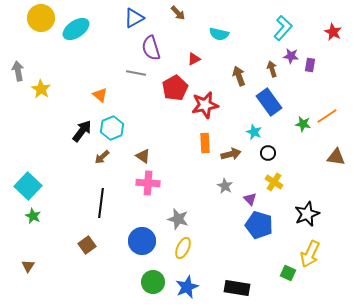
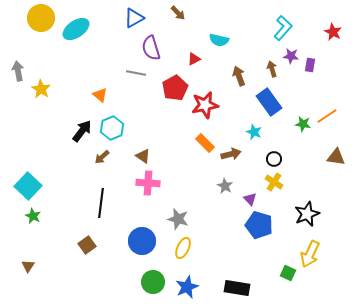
cyan semicircle at (219, 34): moved 6 px down
orange rectangle at (205, 143): rotated 42 degrees counterclockwise
black circle at (268, 153): moved 6 px right, 6 px down
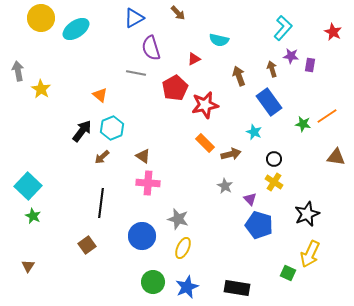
blue circle at (142, 241): moved 5 px up
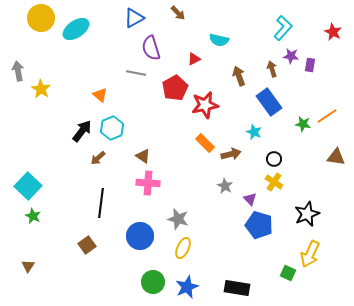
brown arrow at (102, 157): moved 4 px left, 1 px down
blue circle at (142, 236): moved 2 px left
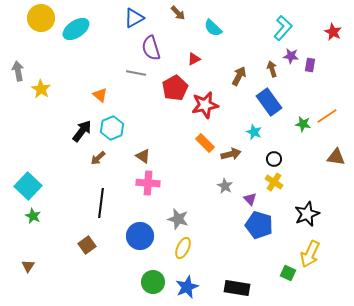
cyan semicircle at (219, 40): moved 6 px left, 12 px up; rotated 30 degrees clockwise
brown arrow at (239, 76): rotated 48 degrees clockwise
